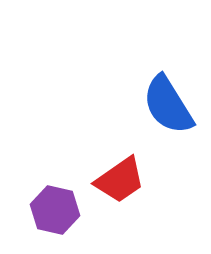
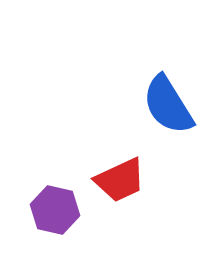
red trapezoid: rotated 10 degrees clockwise
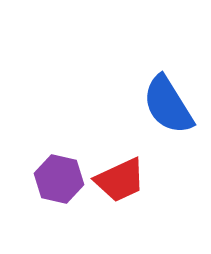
purple hexagon: moved 4 px right, 31 px up
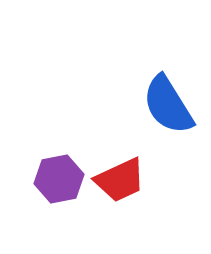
purple hexagon: rotated 24 degrees counterclockwise
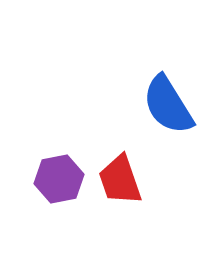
red trapezoid: rotated 96 degrees clockwise
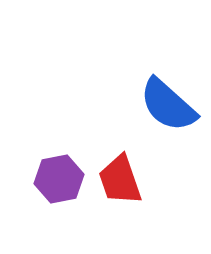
blue semicircle: rotated 16 degrees counterclockwise
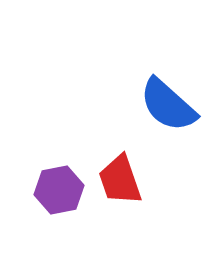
purple hexagon: moved 11 px down
